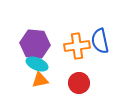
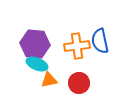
orange triangle: moved 9 px right
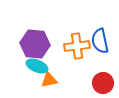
cyan ellipse: moved 2 px down
red circle: moved 24 px right
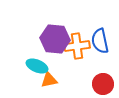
purple hexagon: moved 20 px right, 5 px up
red circle: moved 1 px down
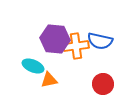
blue semicircle: rotated 65 degrees counterclockwise
orange cross: moved 1 px left
cyan ellipse: moved 4 px left
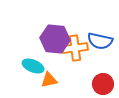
orange cross: moved 1 px left, 2 px down
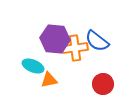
blue semicircle: moved 3 px left; rotated 25 degrees clockwise
